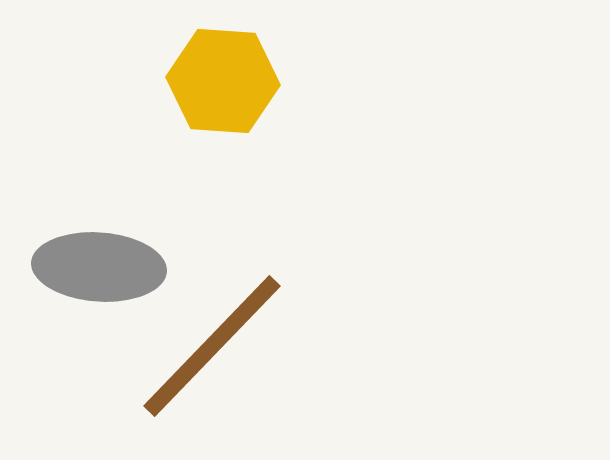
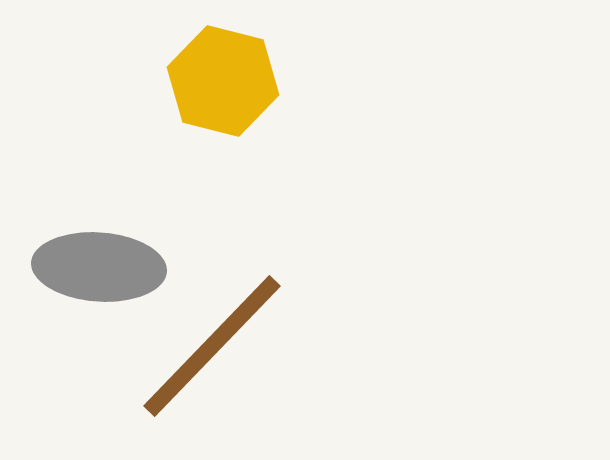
yellow hexagon: rotated 10 degrees clockwise
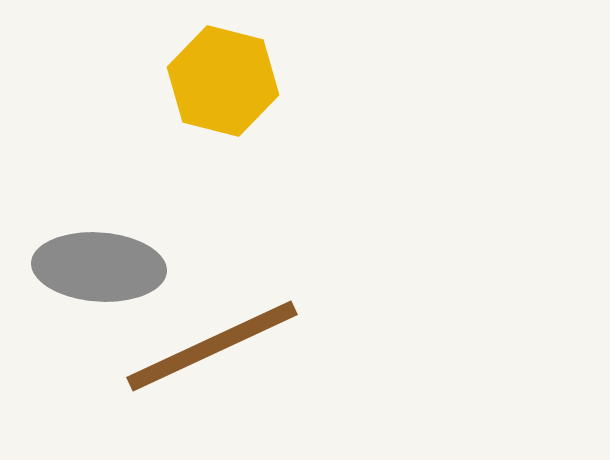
brown line: rotated 21 degrees clockwise
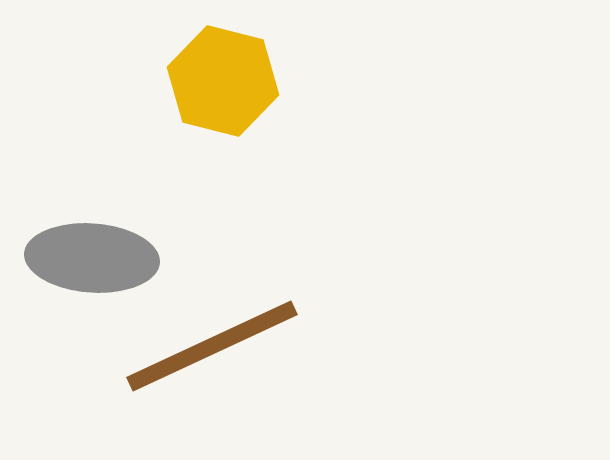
gray ellipse: moved 7 px left, 9 px up
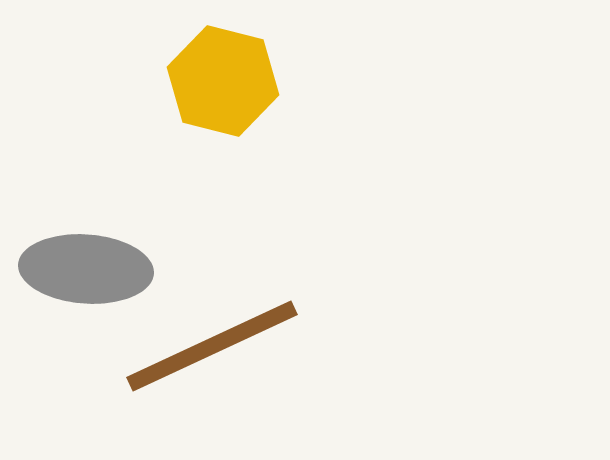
gray ellipse: moved 6 px left, 11 px down
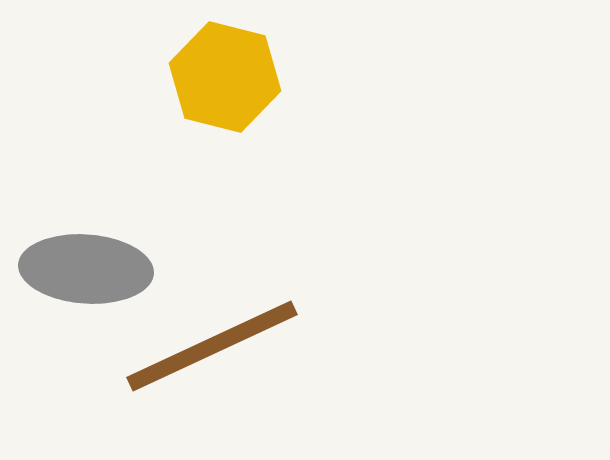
yellow hexagon: moved 2 px right, 4 px up
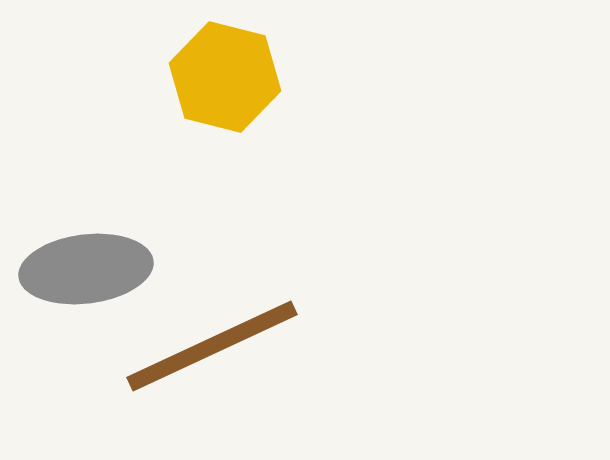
gray ellipse: rotated 11 degrees counterclockwise
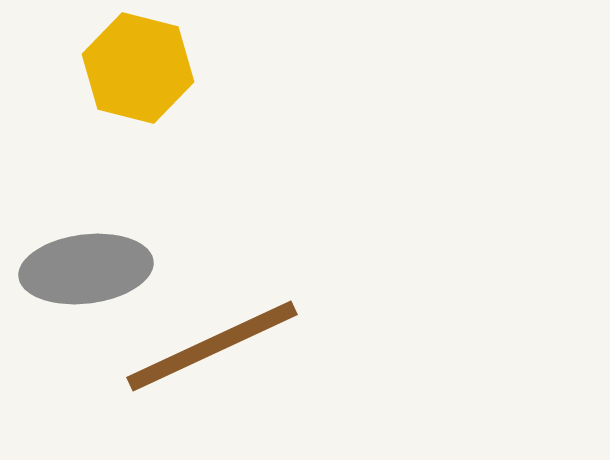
yellow hexagon: moved 87 px left, 9 px up
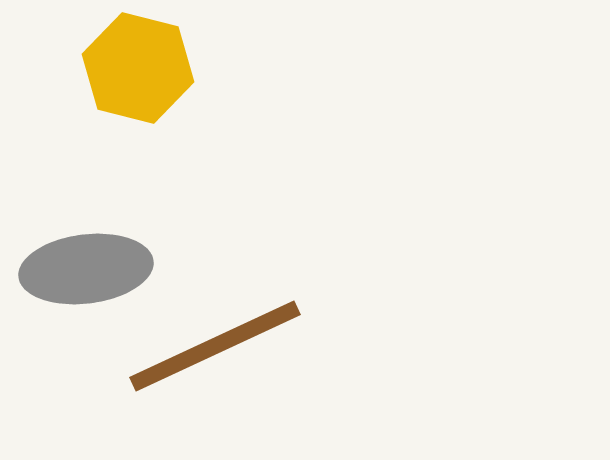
brown line: moved 3 px right
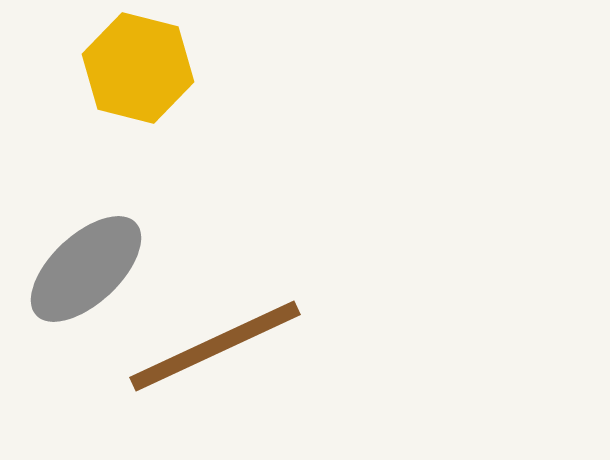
gray ellipse: rotated 36 degrees counterclockwise
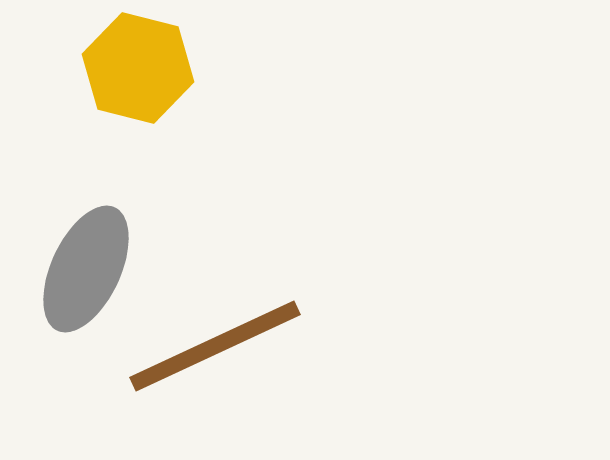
gray ellipse: rotated 22 degrees counterclockwise
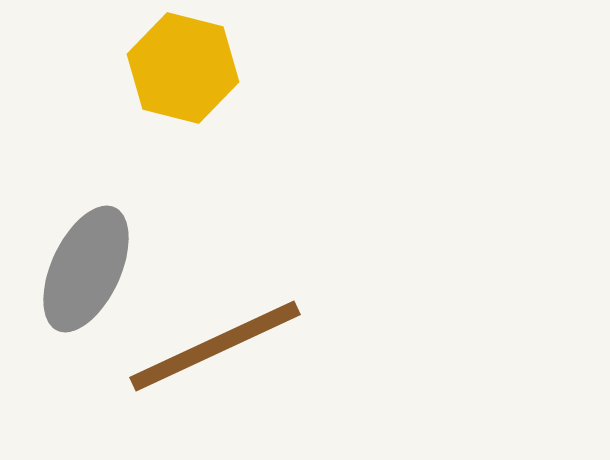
yellow hexagon: moved 45 px right
